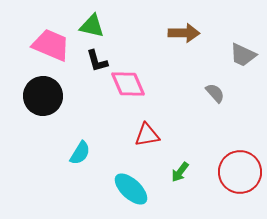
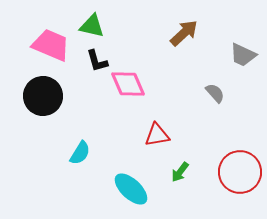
brown arrow: rotated 44 degrees counterclockwise
red triangle: moved 10 px right
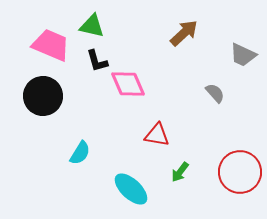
red triangle: rotated 20 degrees clockwise
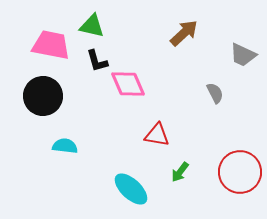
pink trapezoid: rotated 12 degrees counterclockwise
gray semicircle: rotated 15 degrees clockwise
cyan semicircle: moved 15 px left, 7 px up; rotated 115 degrees counterclockwise
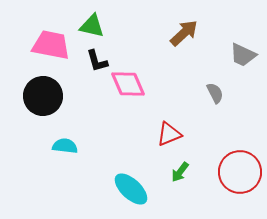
red triangle: moved 12 px right, 1 px up; rotated 32 degrees counterclockwise
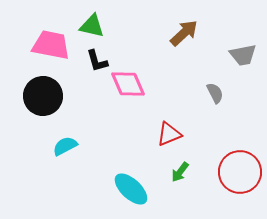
gray trapezoid: rotated 36 degrees counterclockwise
cyan semicircle: rotated 35 degrees counterclockwise
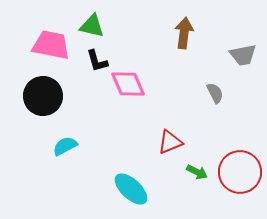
brown arrow: rotated 40 degrees counterclockwise
red triangle: moved 1 px right, 8 px down
green arrow: moved 17 px right; rotated 100 degrees counterclockwise
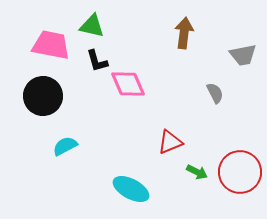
cyan ellipse: rotated 15 degrees counterclockwise
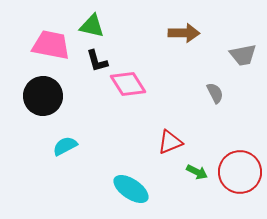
brown arrow: rotated 84 degrees clockwise
pink diamond: rotated 9 degrees counterclockwise
cyan ellipse: rotated 6 degrees clockwise
